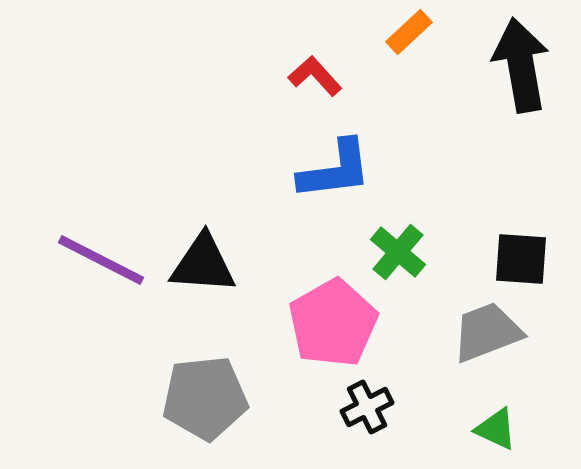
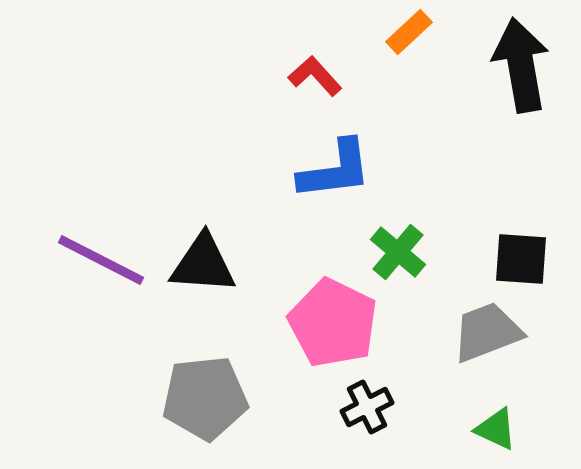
pink pentagon: rotated 16 degrees counterclockwise
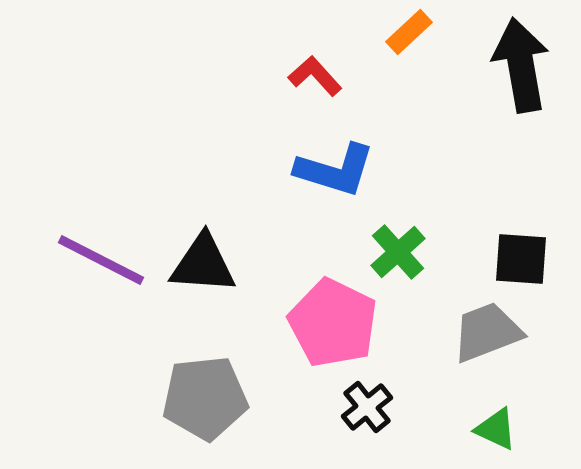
blue L-shape: rotated 24 degrees clockwise
green cross: rotated 8 degrees clockwise
black cross: rotated 12 degrees counterclockwise
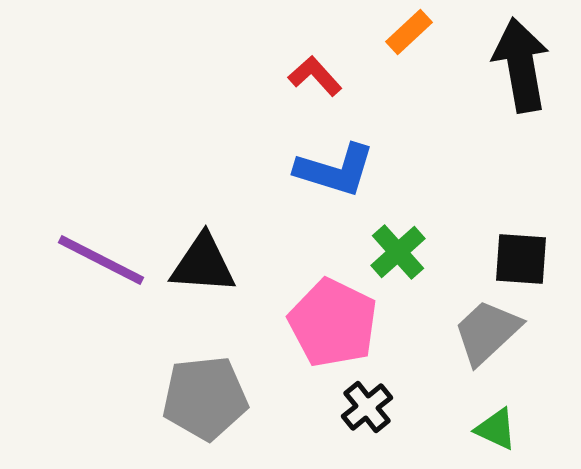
gray trapezoid: rotated 22 degrees counterclockwise
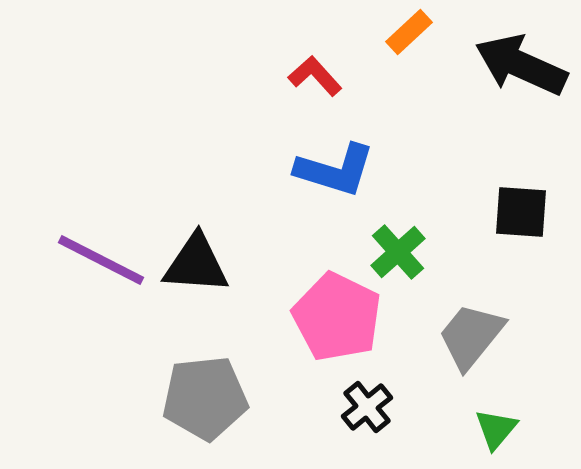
black arrow: rotated 56 degrees counterclockwise
black square: moved 47 px up
black triangle: moved 7 px left
pink pentagon: moved 4 px right, 6 px up
gray trapezoid: moved 16 px left, 4 px down; rotated 8 degrees counterclockwise
green triangle: rotated 45 degrees clockwise
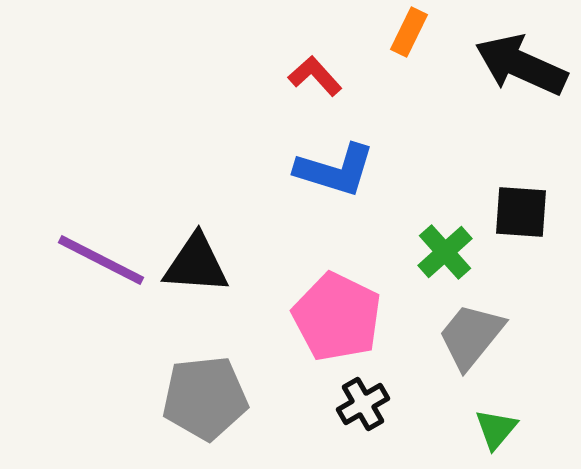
orange rectangle: rotated 21 degrees counterclockwise
green cross: moved 47 px right
black cross: moved 4 px left, 3 px up; rotated 9 degrees clockwise
